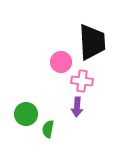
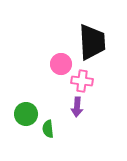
pink circle: moved 2 px down
green semicircle: rotated 18 degrees counterclockwise
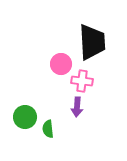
green circle: moved 1 px left, 3 px down
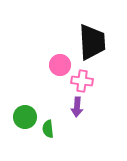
pink circle: moved 1 px left, 1 px down
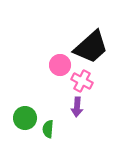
black trapezoid: moved 1 px left, 5 px down; rotated 51 degrees clockwise
pink cross: rotated 20 degrees clockwise
green circle: moved 1 px down
green semicircle: rotated 12 degrees clockwise
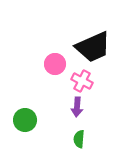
black trapezoid: moved 2 px right; rotated 18 degrees clockwise
pink circle: moved 5 px left, 1 px up
green circle: moved 2 px down
green semicircle: moved 31 px right, 10 px down
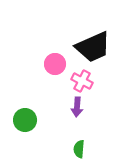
green semicircle: moved 10 px down
